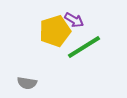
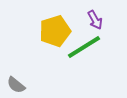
purple arrow: moved 21 px right; rotated 30 degrees clockwise
gray semicircle: moved 11 px left, 2 px down; rotated 30 degrees clockwise
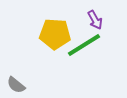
yellow pentagon: moved 3 px down; rotated 20 degrees clockwise
green line: moved 2 px up
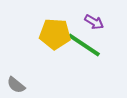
purple arrow: moved 1 px left, 2 px down; rotated 30 degrees counterclockwise
green line: rotated 66 degrees clockwise
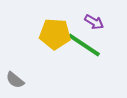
gray semicircle: moved 1 px left, 5 px up
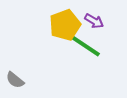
purple arrow: moved 1 px up
yellow pentagon: moved 10 px right, 9 px up; rotated 24 degrees counterclockwise
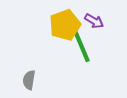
green line: moved 3 px left; rotated 33 degrees clockwise
gray semicircle: moved 14 px right; rotated 60 degrees clockwise
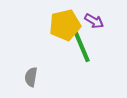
yellow pentagon: rotated 8 degrees clockwise
gray semicircle: moved 2 px right, 3 px up
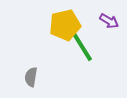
purple arrow: moved 15 px right
green line: rotated 9 degrees counterclockwise
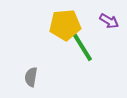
yellow pentagon: rotated 8 degrees clockwise
